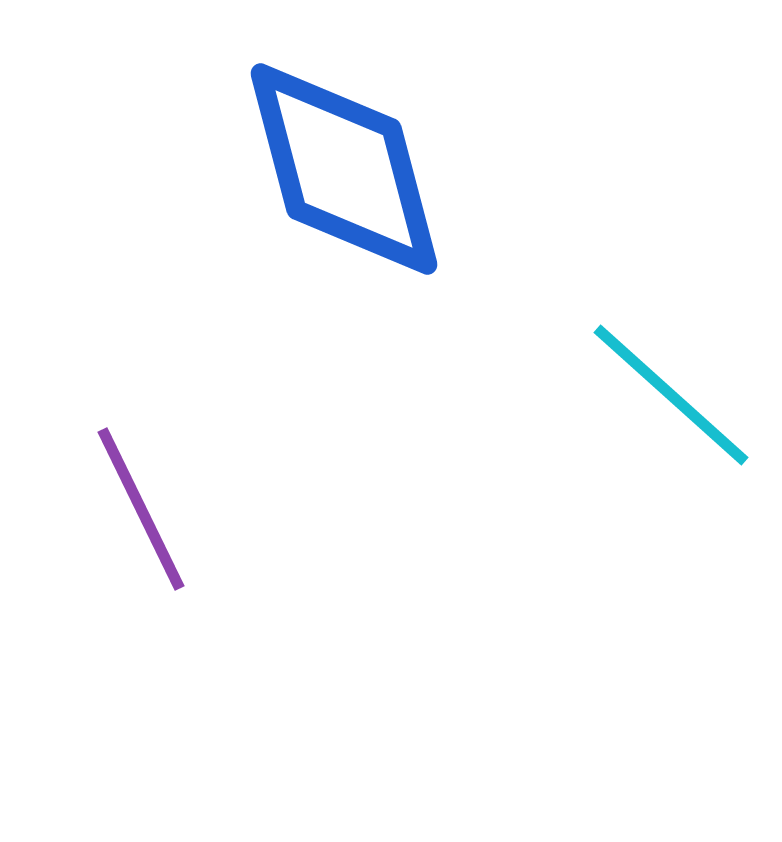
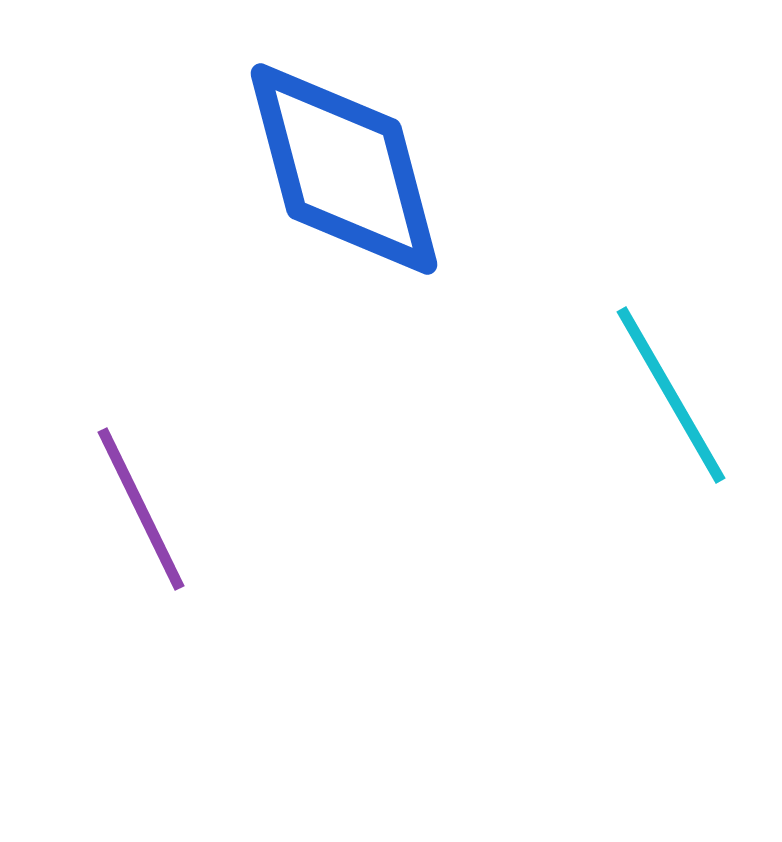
cyan line: rotated 18 degrees clockwise
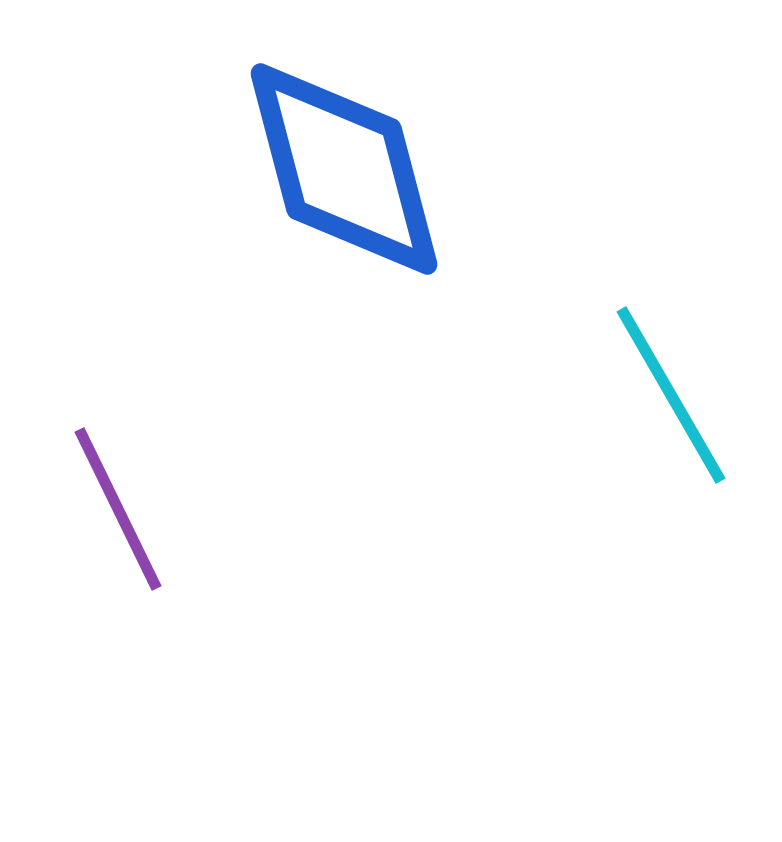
purple line: moved 23 px left
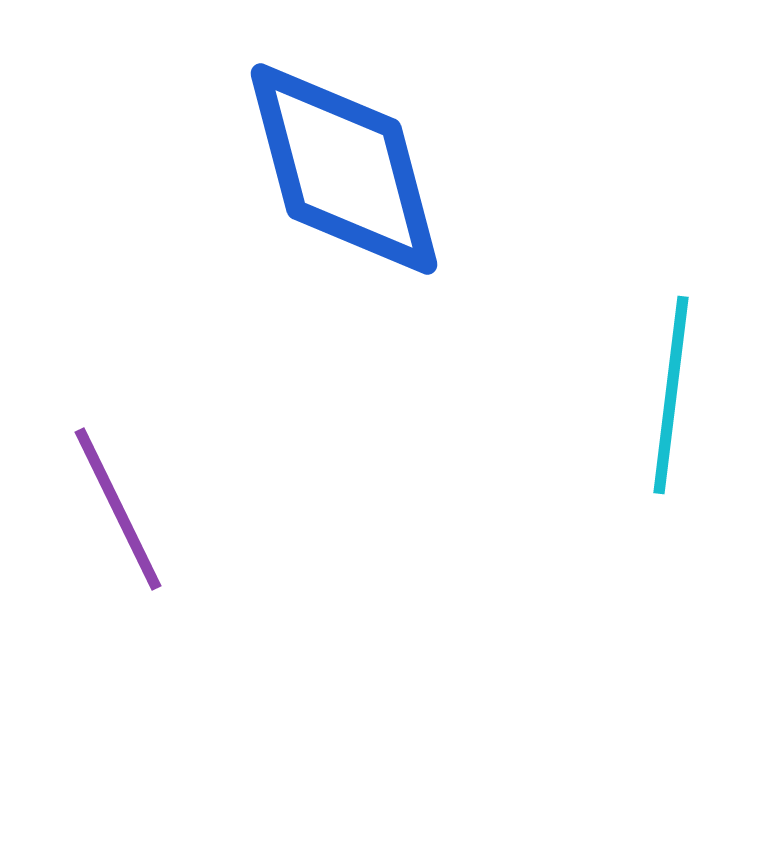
cyan line: rotated 37 degrees clockwise
